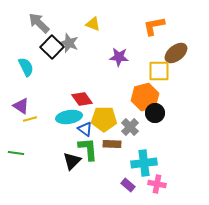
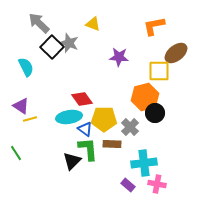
green line: rotated 49 degrees clockwise
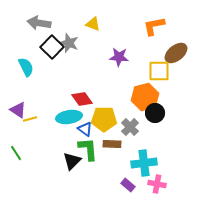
gray arrow: rotated 35 degrees counterclockwise
purple triangle: moved 3 px left, 4 px down
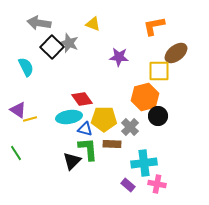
black circle: moved 3 px right, 3 px down
blue triangle: rotated 21 degrees counterclockwise
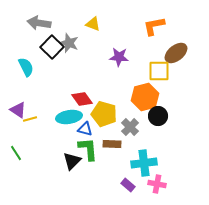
yellow pentagon: moved 5 px up; rotated 15 degrees clockwise
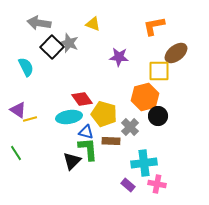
blue triangle: moved 1 px right, 3 px down
brown rectangle: moved 1 px left, 3 px up
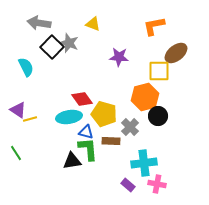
black triangle: rotated 36 degrees clockwise
